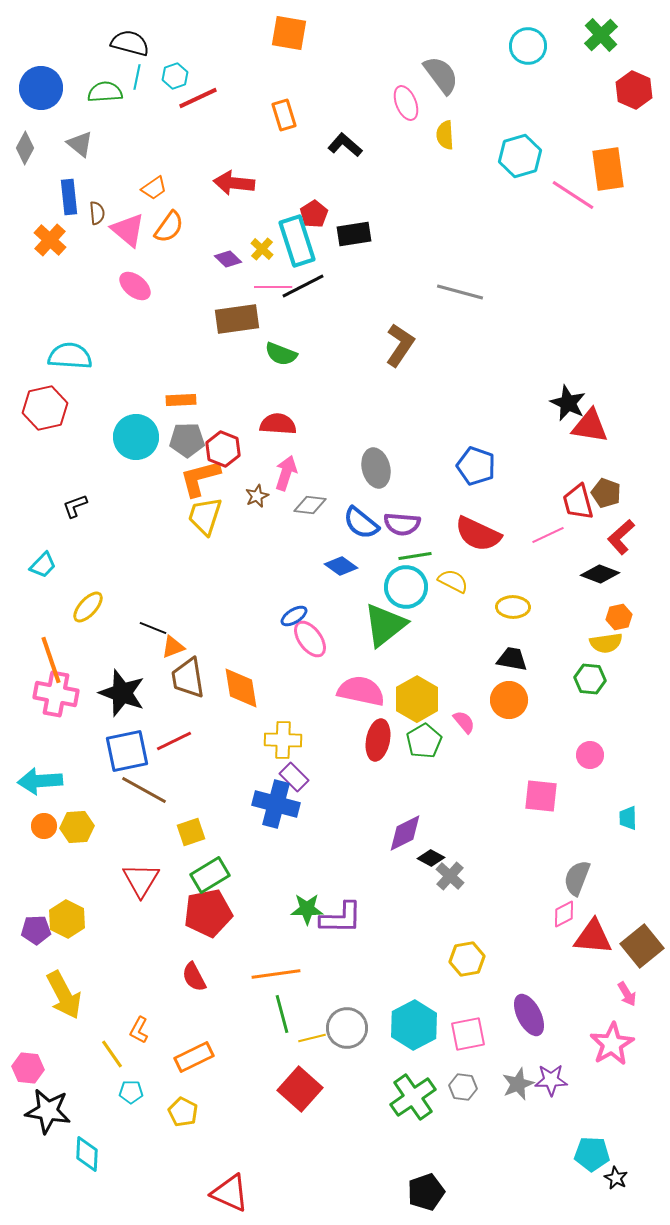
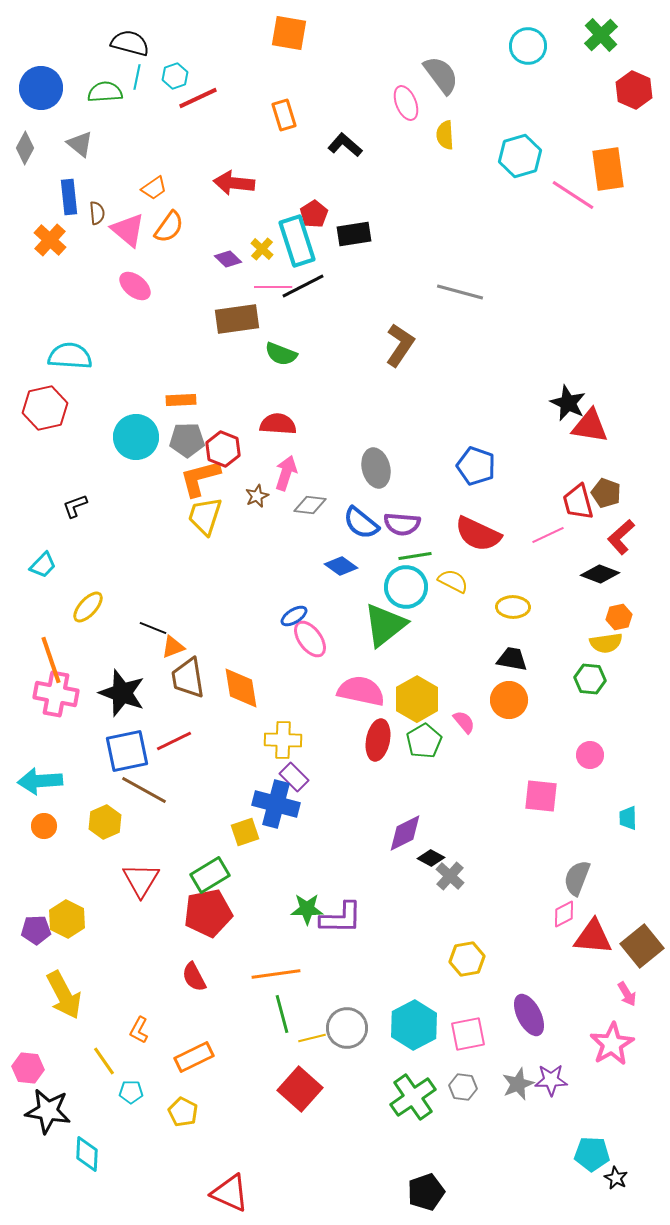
yellow hexagon at (77, 827): moved 28 px right, 5 px up; rotated 20 degrees counterclockwise
yellow square at (191, 832): moved 54 px right
yellow line at (112, 1054): moved 8 px left, 7 px down
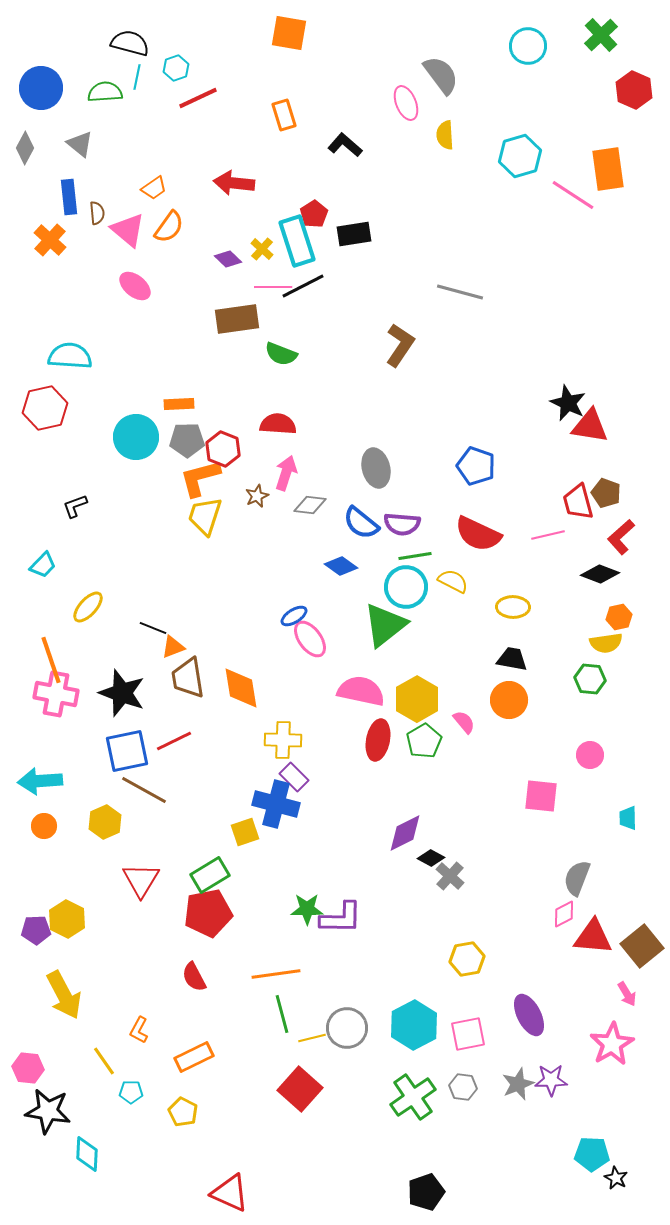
cyan hexagon at (175, 76): moved 1 px right, 8 px up
orange rectangle at (181, 400): moved 2 px left, 4 px down
pink line at (548, 535): rotated 12 degrees clockwise
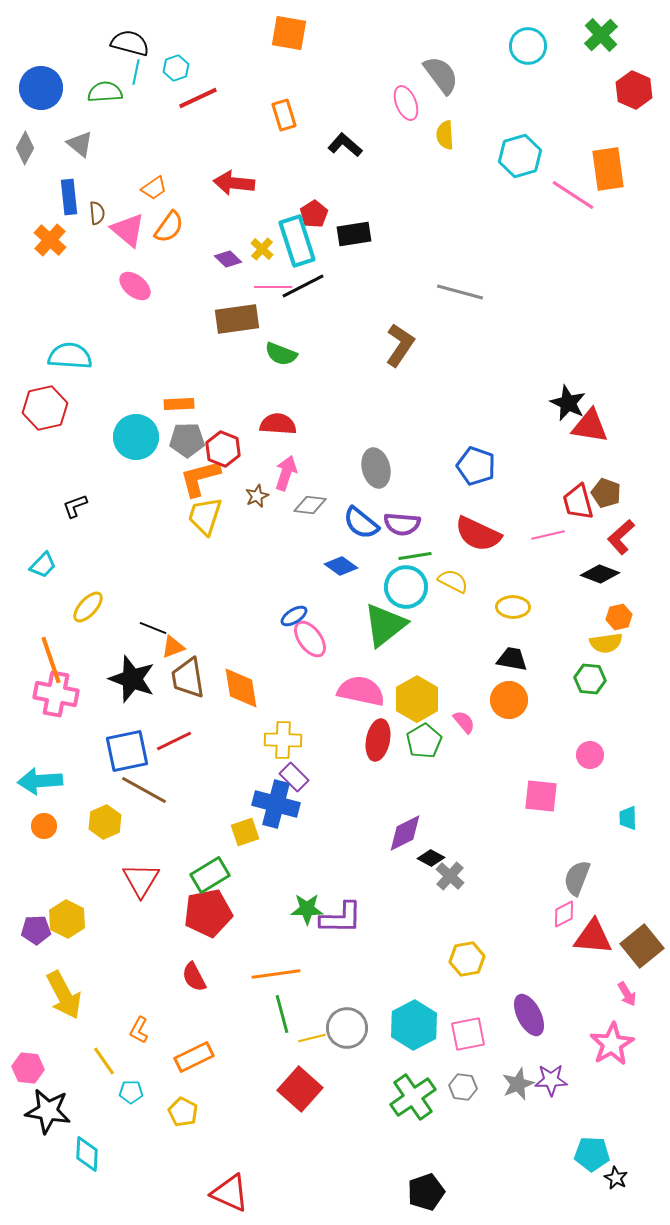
cyan line at (137, 77): moved 1 px left, 5 px up
black star at (122, 693): moved 10 px right, 14 px up
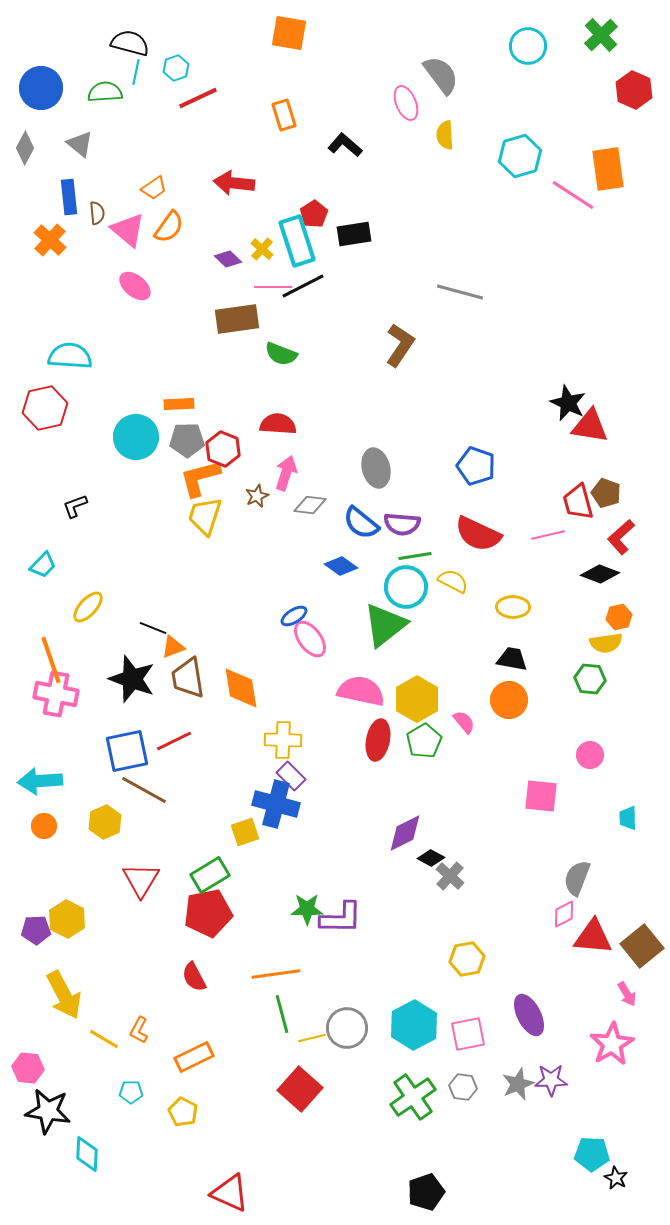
purple rectangle at (294, 777): moved 3 px left, 1 px up
yellow line at (104, 1061): moved 22 px up; rotated 24 degrees counterclockwise
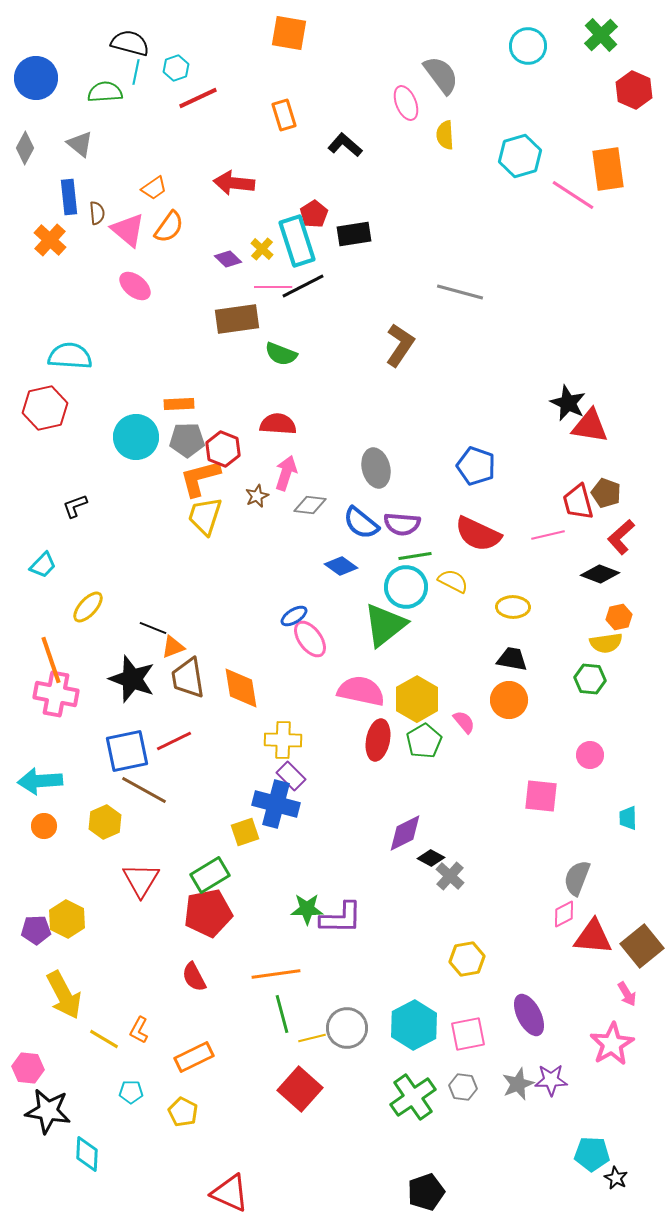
blue circle at (41, 88): moved 5 px left, 10 px up
